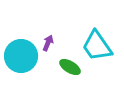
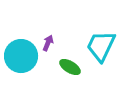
cyan trapezoid: moved 4 px right; rotated 60 degrees clockwise
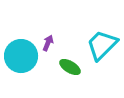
cyan trapezoid: moved 1 px right, 1 px up; rotated 20 degrees clockwise
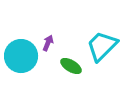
cyan trapezoid: moved 1 px down
green ellipse: moved 1 px right, 1 px up
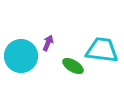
cyan trapezoid: moved 4 px down; rotated 52 degrees clockwise
green ellipse: moved 2 px right
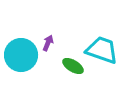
cyan trapezoid: rotated 12 degrees clockwise
cyan circle: moved 1 px up
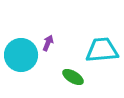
cyan trapezoid: rotated 24 degrees counterclockwise
green ellipse: moved 11 px down
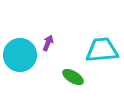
cyan circle: moved 1 px left
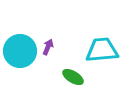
purple arrow: moved 4 px down
cyan circle: moved 4 px up
